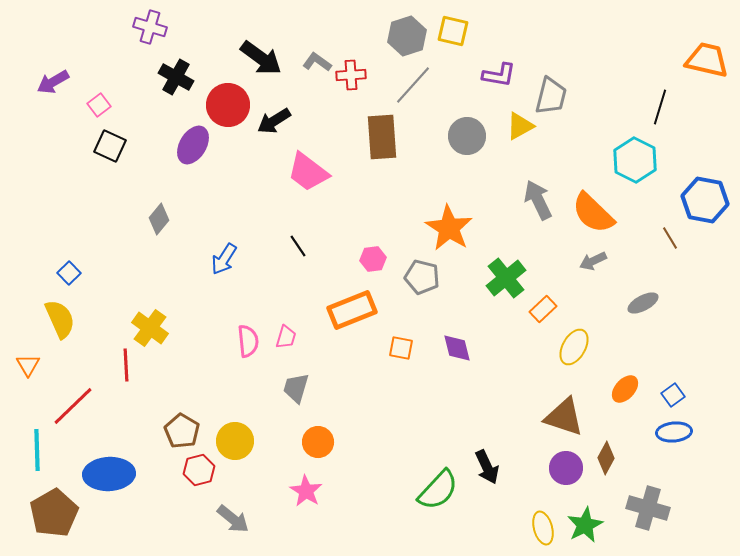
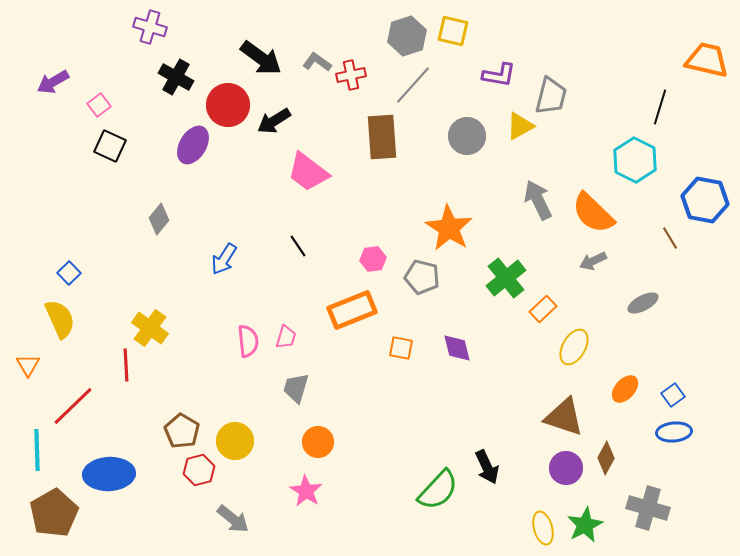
red cross at (351, 75): rotated 8 degrees counterclockwise
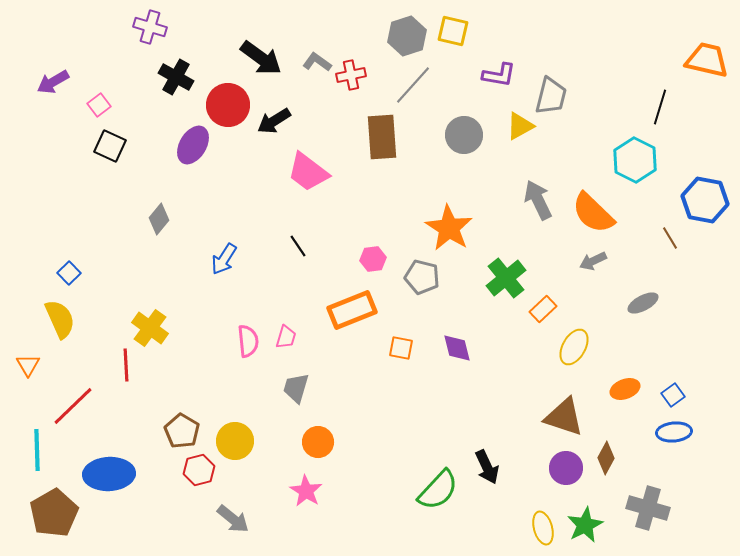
gray circle at (467, 136): moved 3 px left, 1 px up
orange ellipse at (625, 389): rotated 28 degrees clockwise
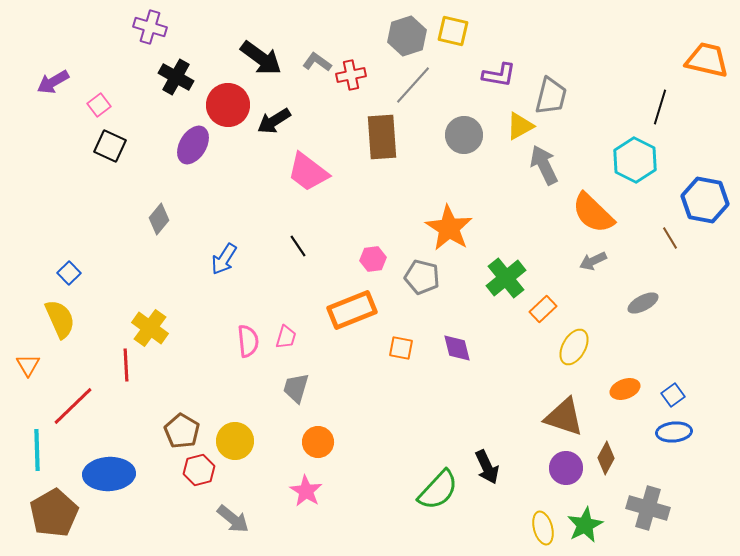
gray arrow at (538, 200): moved 6 px right, 35 px up
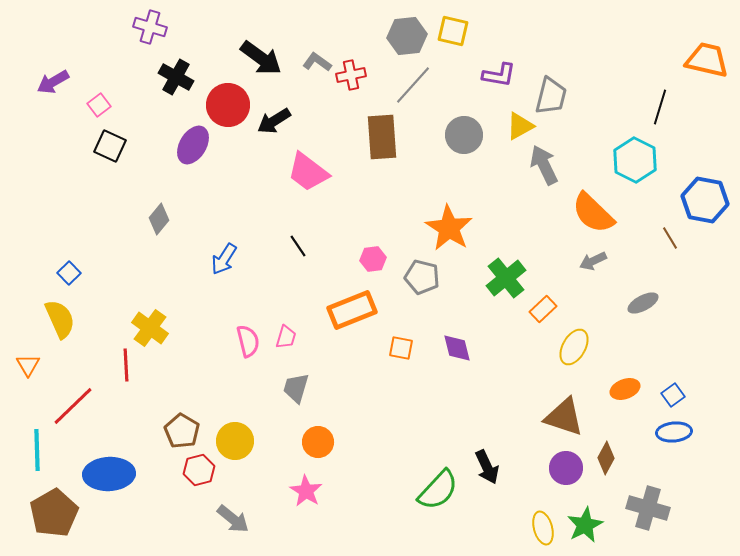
gray hexagon at (407, 36): rotated 12 degrees clockwise
pink semicircle at (248, 341): rotated 8 degrees counterclockwise
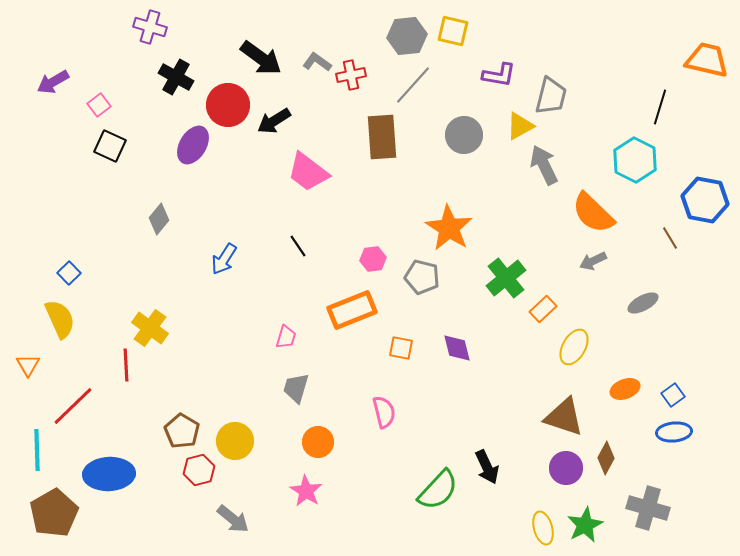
pink semicircle at (248, 341): moved 136 px right, 71 px down
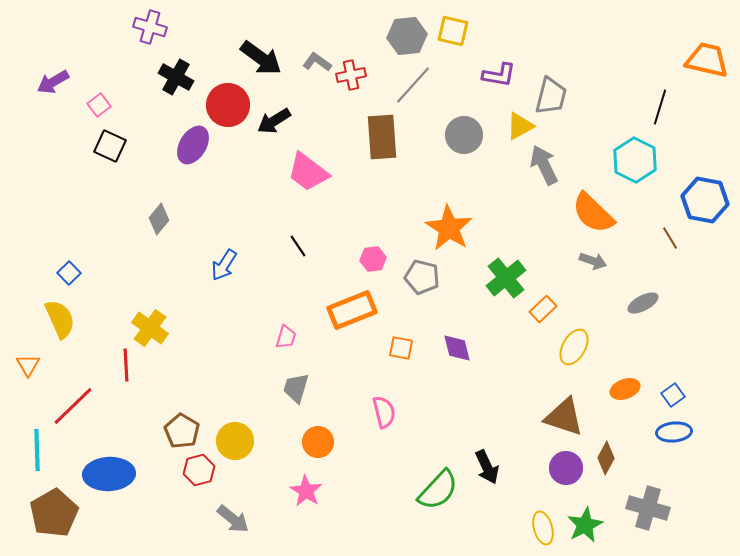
blue arrow at (224, 259): moved 6 px down
gray arrow at (593, 261): rotated 136 degrees counterclockwise
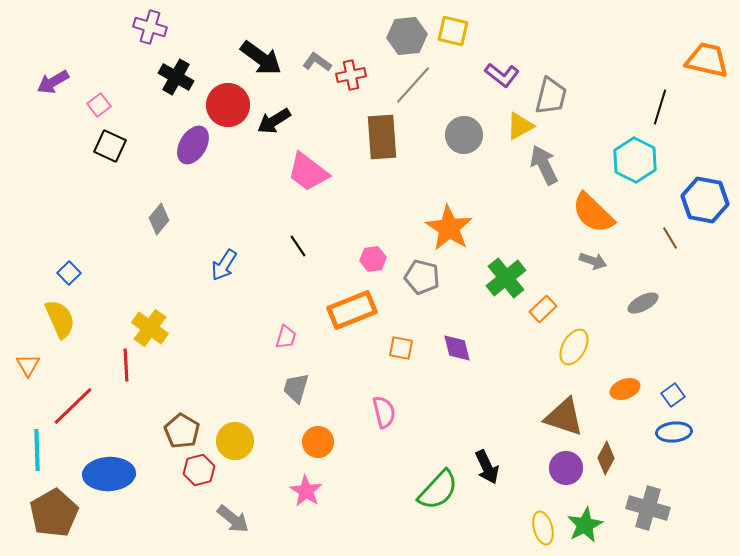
purple L-shape at (499, 75): moved 3 px right; rotated 28 degrees clockwise
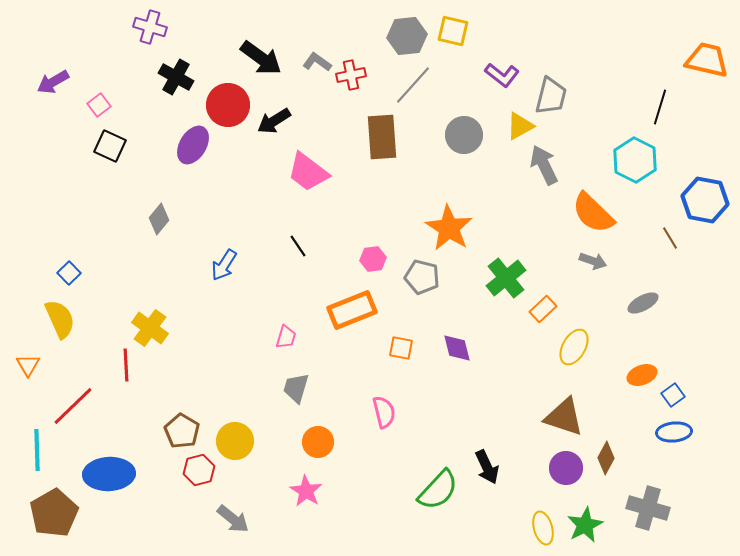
orange ellipse at (625, 389): moved 17 px right, 14 px up
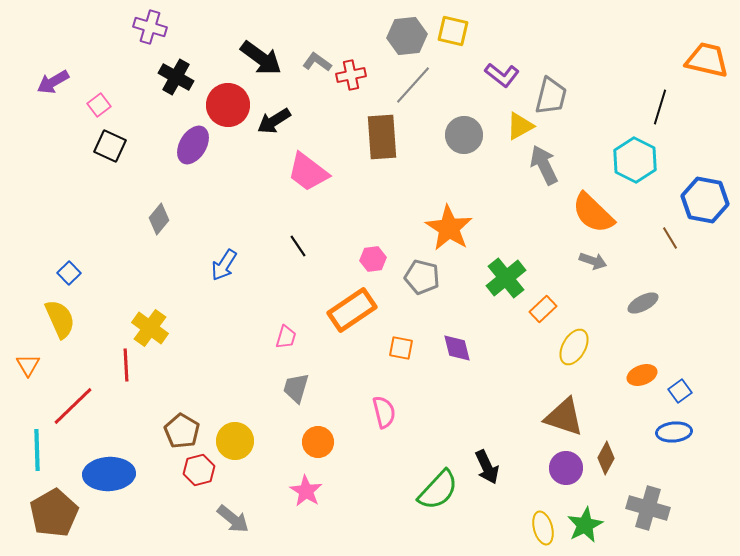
orange rectangle at (352, 310): rotated 12 degrees counterclockwise
blue square at (673, 395): moved 7 px right, 4 px up
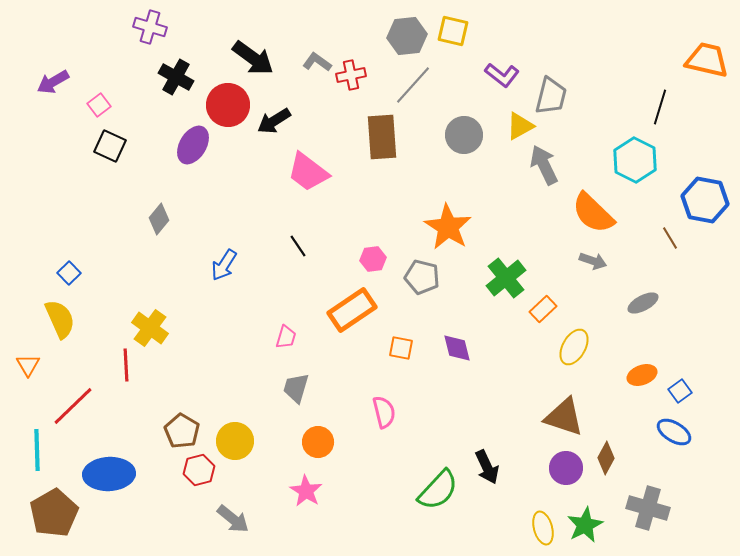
black arrow at (261, 58): moved 8 px left
orange star at (449, 228): moved 1 px left, 1 px up
blue ellipse at (674, 432): rotated 36 degrees clockwise
